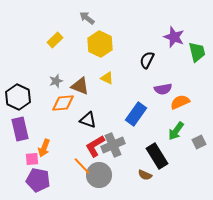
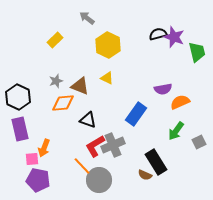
yellow hexagon: moved 8 px right, 1 px down
black semicircle: moved 11 px right, 26 px up; rotated 48 degrees clockwise
black rectangle: moved 1 px left, 6 px down
gray circle: moved 5 px down
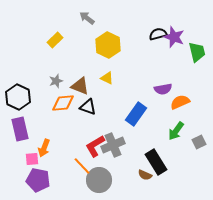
black triangle: moved 13 px up
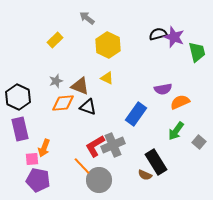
gray square: rotated 24 degrees counterclockwise
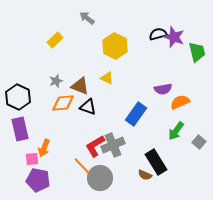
yellow hexagon: moved 7 px right, 1 px down
gray circle: moved 1 px right, 2 px up
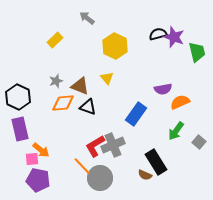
yellow triangle: rotated 24 degrees clockwise
orange arrow: moved 3 px left, 2 px down; rotated 72 degrees counterclockwise
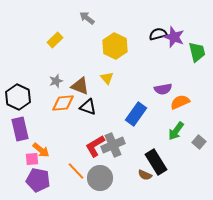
orange line: moved 6 px left, 5 px down
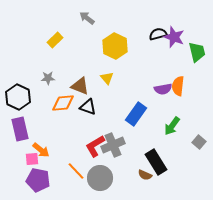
gray star: moved 8 px left, 3 px up; rotated 16 degrees clockwise
orange semicircle: moved 2 px left, 16 px up; rotated 60 degrees counterclockwise
green arrow: moved 4 px left, 5 px up
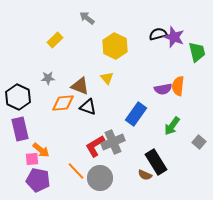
gray cross: moved 3 px up
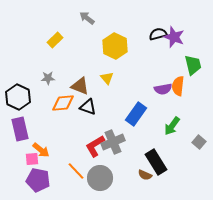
green trapezoid: moved 4 px left, 13 px down
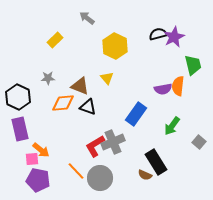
purple star: rotated 25 degrees clockwise
